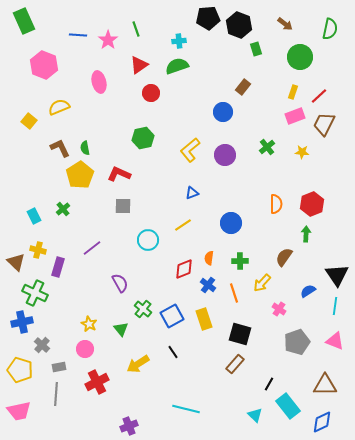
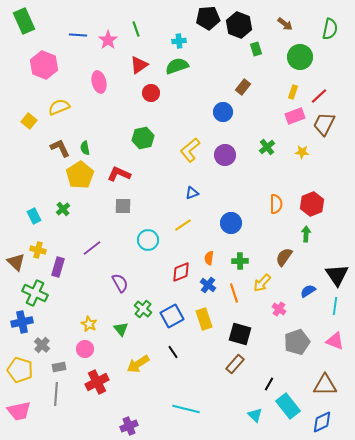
red diamond at (184, 269): moved 3 px left, 3 px down
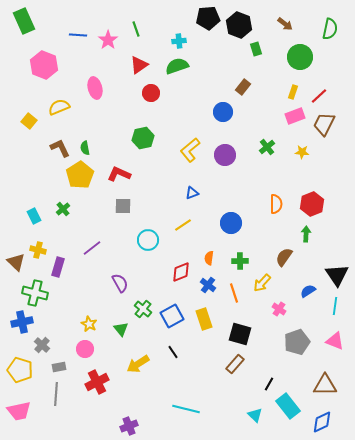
pink ellipse at (99, 82): moved 4 px left, 6 px down
green cross at (35, 293): rotated 10 degrees counterclockwise
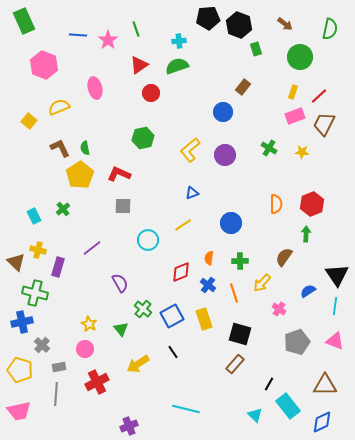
green cross at (267, 147): moved 2 px right, 1 px down; rotated 21 degrees counterclockwise
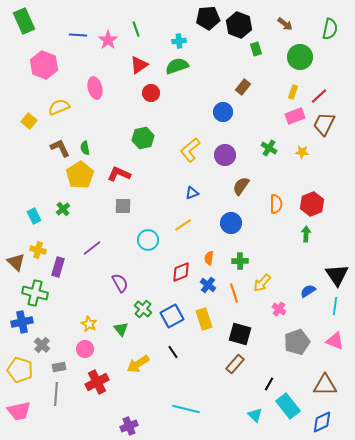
brown semicircle at (284, 257): moved 43 px left, 71 px up
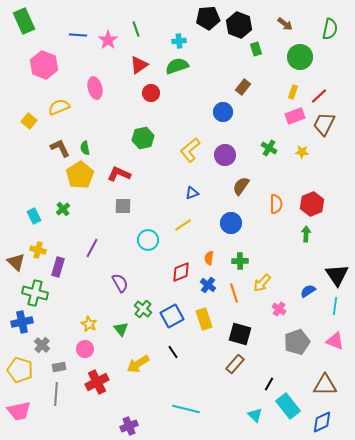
purple line at (92, 248): rotated 24 degrees counterclockwise
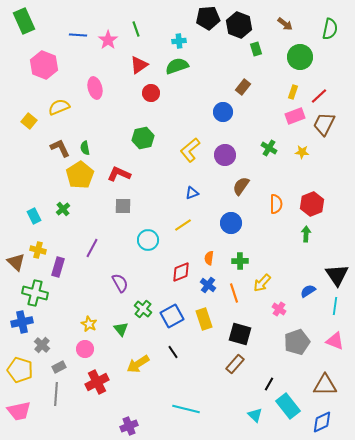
gray rectangle at (59, 367): rotated 16 degrees counterclockwise
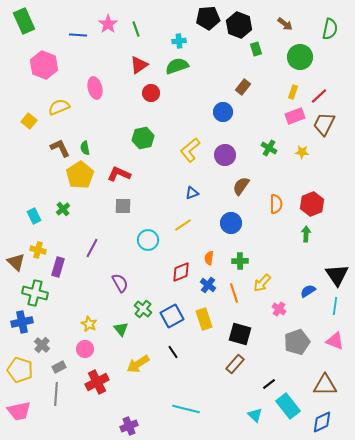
pink star at (108, 40): moved 16 px up
black line at (269, 384): rotated 24 degrees clockwise
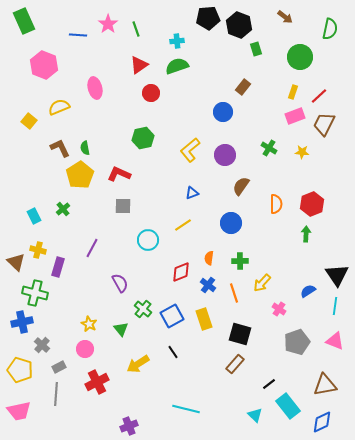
brown arrow at (285, 24): moved 7 px up
cyan cross at (179, 41): moved 2 px left
brown triangle at (325, 385): rotated 10 degrees counterclockwise
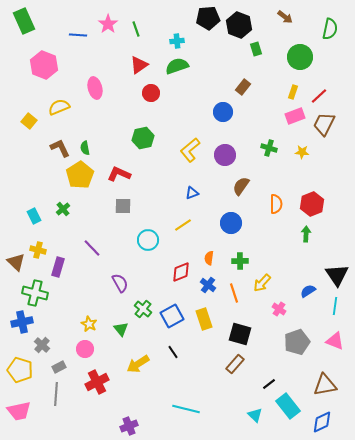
green cross at (269, 148): rotated 14 degrees counterclockwise
purple line at (92, 248): rotated 72 degrees counterclockwise
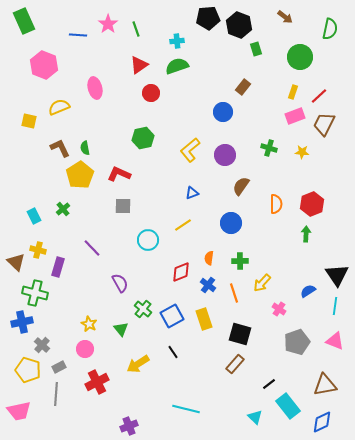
yellow square at (29, 121): rotated 28 degrees counterclockwise
yellow pentagon at (20, 370): moved 8 px right
cyan triangle at (255, 415): moved 2 px down
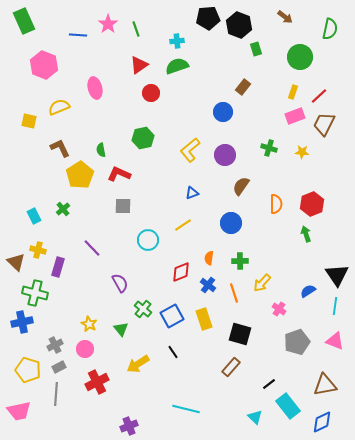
green semicircle at (85, 148): moved 16 px right, 2 px down
green arrow at (306, 234): rotated 21 degrees counterclockwise
gray cross at (42, 345): moved 13 px right; rotated 21 degrees clockwise
brown rectangle at (235, 364): moved 4 px left, 3 px down
